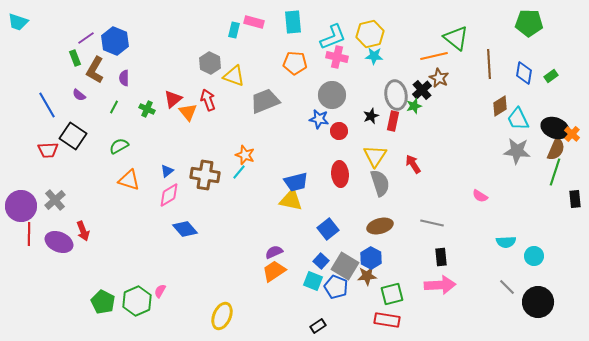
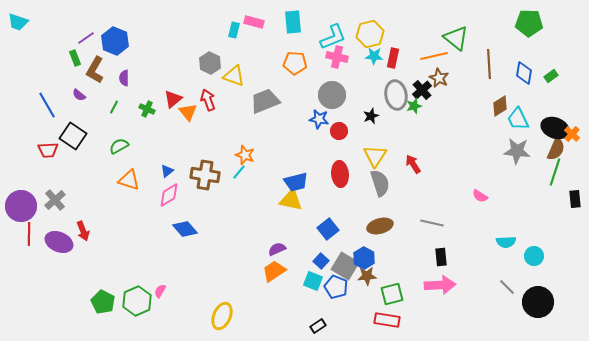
red rectangle at (393, 121): moved 63 px up
purple semicircle at (274, 252): moved 3 px right, 3 px up
blue hexagon at (371, 258): moved 7 px left
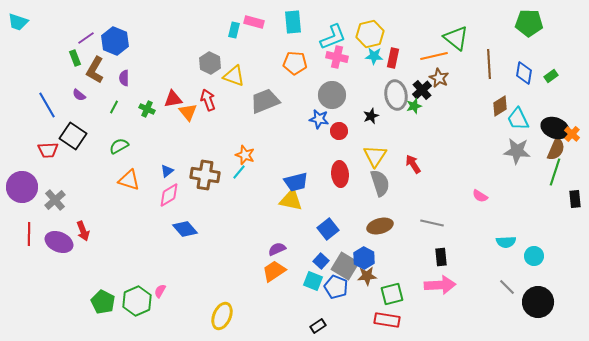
red triangle at (173, 99): rotated 30 degrees clockwise
purple circle at (21, 206): moved 1 px right, 19 px up
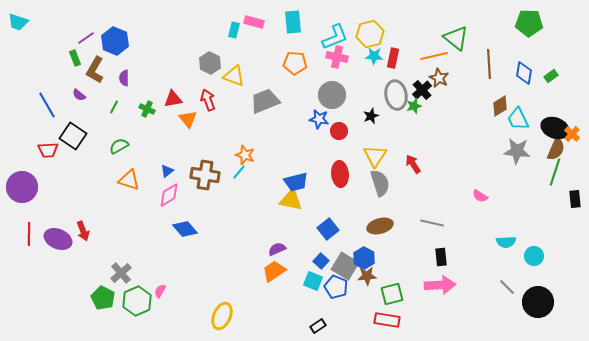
cyan L-shape at (333, 37): moved 2 px right
orange triangle at (188, 112): moved 7 px down
gray cross at (55, 200): moved 66 px right, 73 px down
purple ellipse at (59, 242): moved 1 px left, 3 px up
green pentagon at (103, 302): moved 4 px up
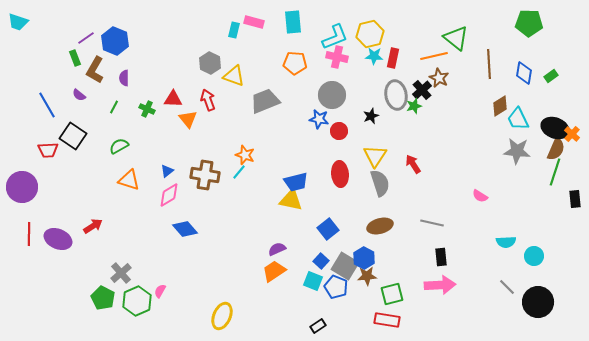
red triangle at (173, 99): rotated 12 degrees clockwise
red arrow at (83, 231): moved 10 px right, 5 px up; rotated 102 degrees counterclockwise
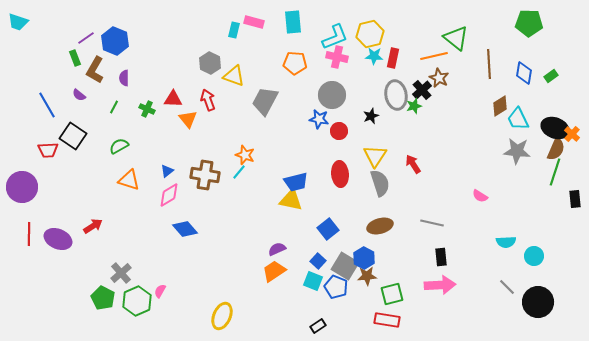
gray trapezoid at (265, 101): rotated 40 degrees counterclockwise
blue square at (321, 261): moved 3 px left
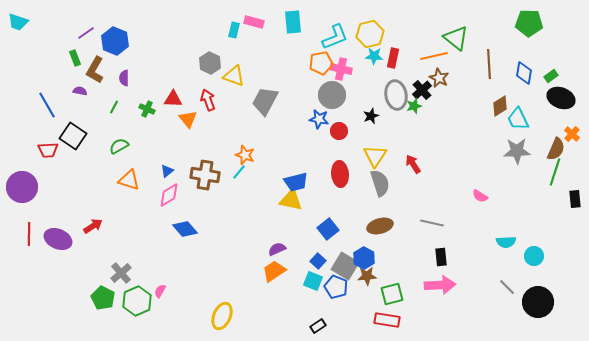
purple line at (86, 38): moved 5 px up
pink cross at (337, 57): moved 4 px right, 12 px down
orange pentagon at (295, 63): moved 26 px right; rotated 15 degrees counterclockwise
purple semicircle at (79, 95): moved 1 px right, 4 px up; rotated 152 degrees clockwise
black ellipse at (555, 128): moved 6 px right, 30 px up
gray star at (517, 151): rotated 8 degrees counterclockwise
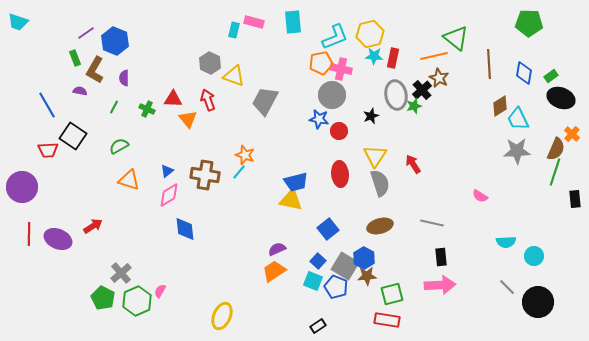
blue diamond at (185, 229): rotated 35 degrees clockwise
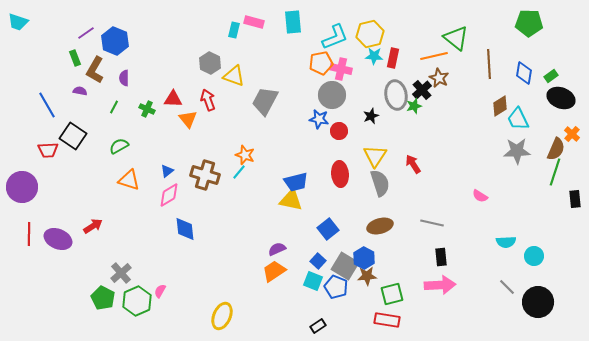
brown cross at (205, 175): rotated 8 degrees clockwise
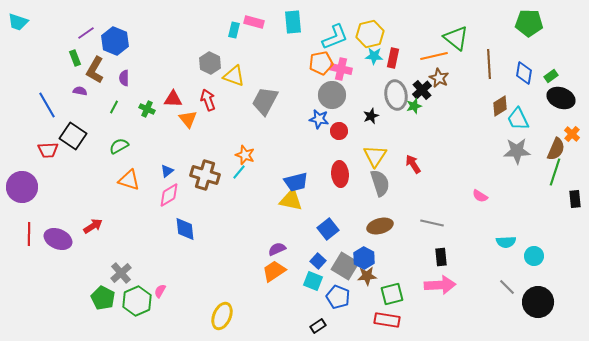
blue pentagon at (336, 287): moved 2 px right, 10 px down
